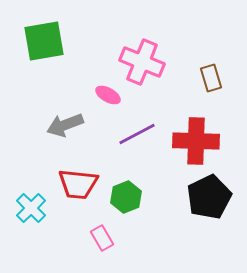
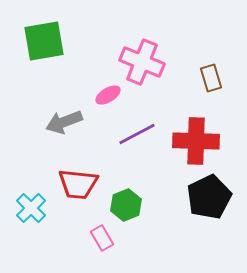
pink ellipse: rotated 60 degrees counterclockwise
gray arrow: moved 1 px left, 3 px up
green hexagon: moved 8 px down
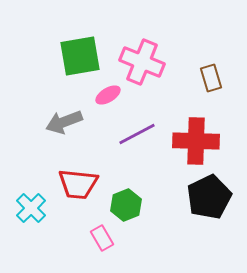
green square: moved 36 px right, 15 px down
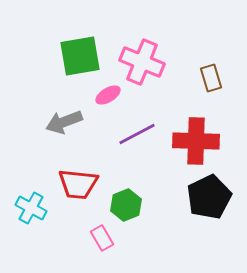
cyan cross: rotated 16 degrees counterclockwise
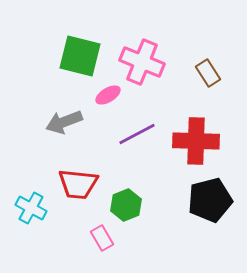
green square: rotated 24 degrees clockwise
brown rectangle: moved 3 px left, 5 px up; rotated 16 degrees counterclockwise
black pentagon: moved 1 px right, 3 px down; rotated 12 degrees clockwise
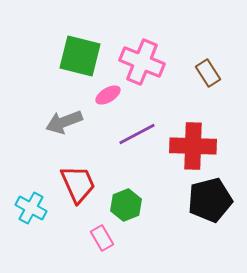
red cross: moved 3 px left, 5 px down
red trapezoid: rotated 120 degrees counterclockwise
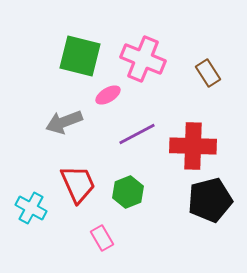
pink cross: moved 1 px right, 3 px up
green hexagon: moved 2 px right, 13 px up
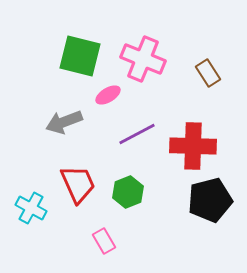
pink rectangle: moved 2 px right, 3 px down
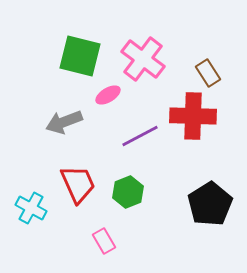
pink cross: rotated 15 degrees clockwise
purple line: moved 3 px right, 2 px down
red cross: moved 30 px up
black pentagon: moved 4 px down; rotated 18 degrees counterclockwise
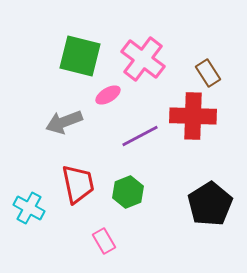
red trapezoid: rotated 12 degrees clockwise
cyan cross: moved 2 px left
